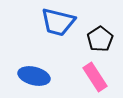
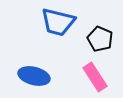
black pentagon: rotated 15 degrees counterclockwise
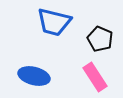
blue trapezoid: moved 4 px left
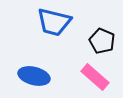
black pentagon: moved 2 px right, 2 px down
pink rectangle: rotated 16 degrees counterclockwise
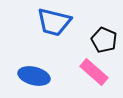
black pentagon: moved 2 px right, 1 px up
pink rectangle: moved 1 px left, 5 px up
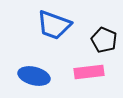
blue trapezoid: moved 3 px down; rotated 6 degrees clockwise
pink rectangle: moved 5 px left; rotated 48 degrees counterclockwise
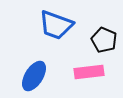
blue trapezoid: moved 2 px right
blue ellipse: rotated 72 degrees counterclockwise
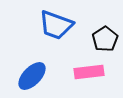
black pentagon: moved 1 px right, 1 px up; rotated 15 degrees clockwise
blue ellipse: moved 2 px left; rotated 12 degrees clockwise
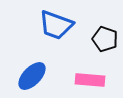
black pentagon: rotated 20 degrees counterclockwise
pink rectangle: moved 1 px right, 8 px down; rotated 12 degrees clockwise
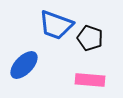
black pentagon: moved 15 px left, 1 px up
blue ellipse: moved 8 px left, 11 px up
